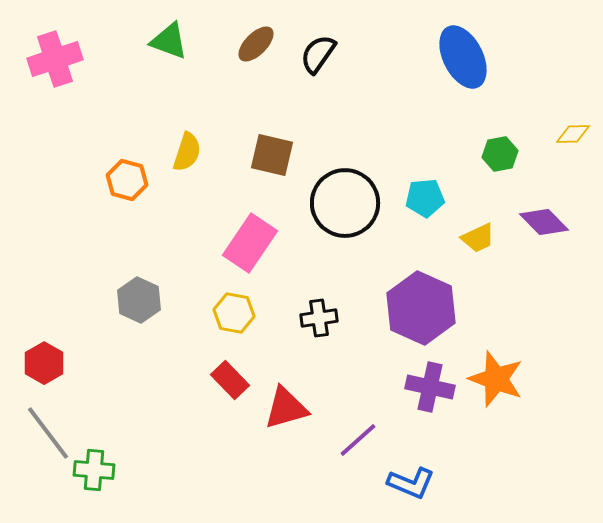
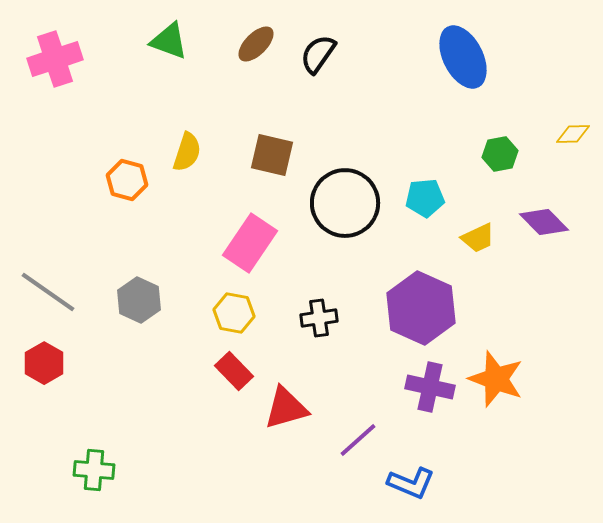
red rectangle: moved 4 px right, 9 px up
gray line: moved 141 px up; rotated 18 degrees counterclockwise
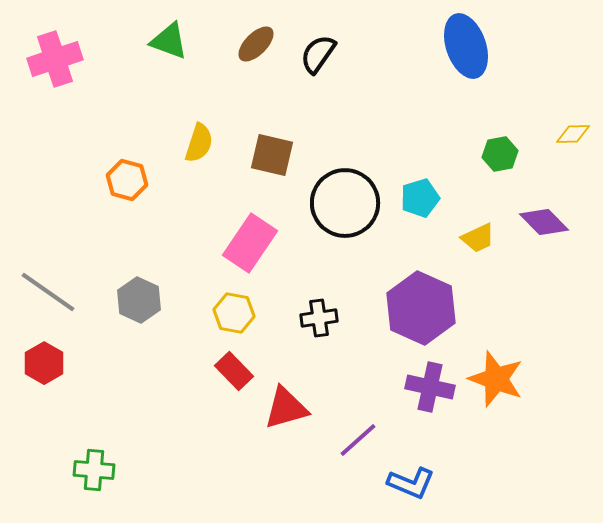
blue ellipse: moved 3 px right, 11 px up; rotated 8 degrees clockwise
yellow semicircle: moved 12 px right, 9 px up
cyan pentagon: moved 5 px left; rotated 12 degrees counterclockwise
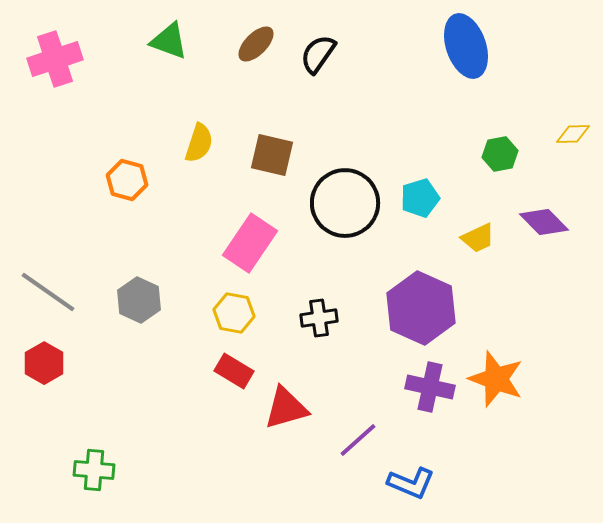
red rectangle: rotated 15 degrees counterclockwise
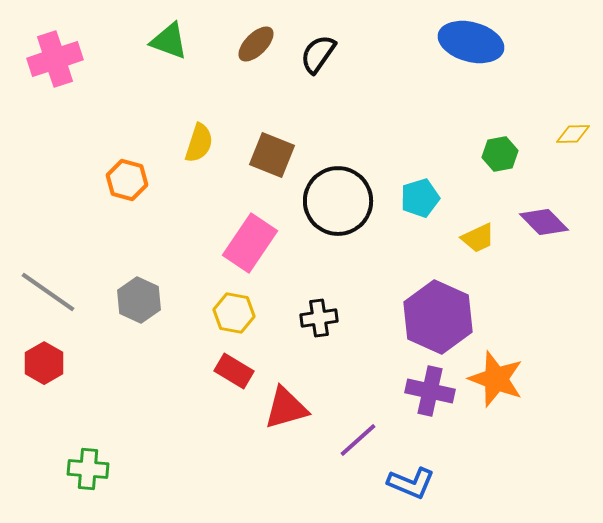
blue ellipse: moved 5 px right, 4 px up; rotated 56 degrees counterclockwise
brown square: rotated 9 degrees clockwise
black circle: moved 7 px left, 2 px up
purple hexagon: moved 17 px right, 9 px down
purple cross: moved 4 px down
green cross: moved 6 px left, 1 px up
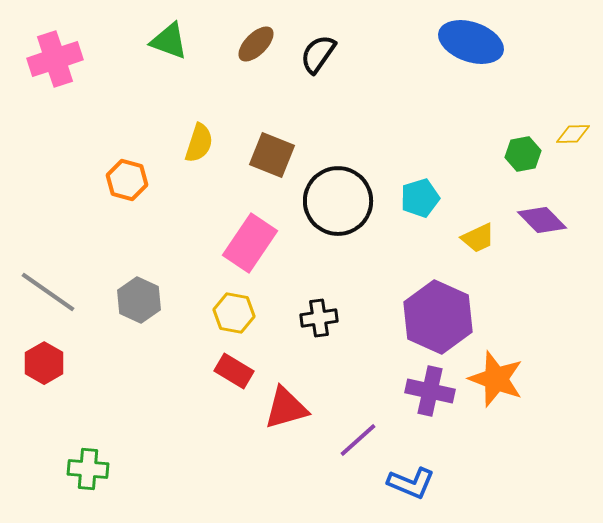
blue ellipse: rotated 4 degrees clockwise
green hexagon: moved 23 px right
purple diamond: moved 2 px left, 2 px up
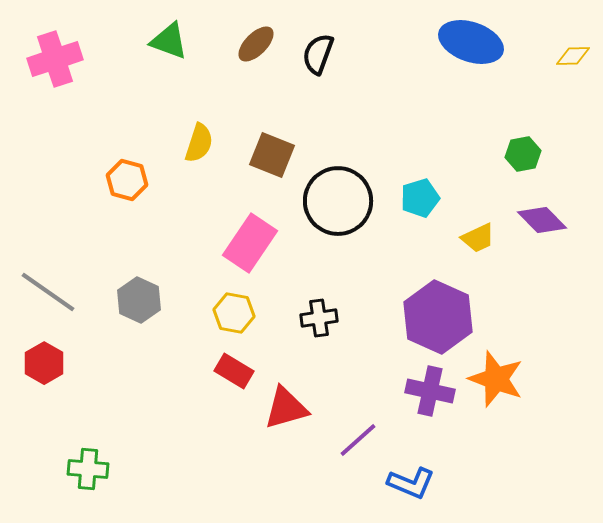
black semicircle: rotated 15 degrees counterclockwise
yellow diamond: moved 78 px up
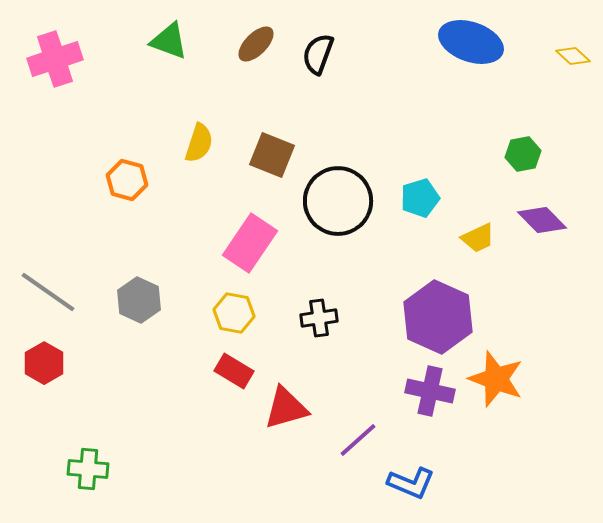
yellow diamond: rotated 44 degrees clockwise
